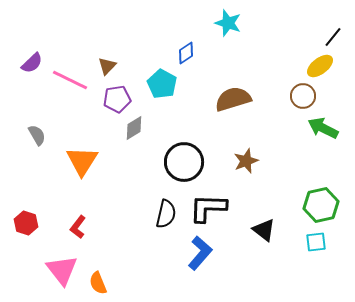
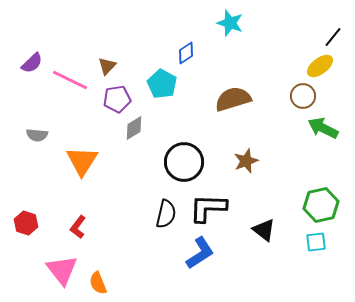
cyan star: moved 2 px right
gray semicircle: rotated 125 degrees clockwise
blue L-shape: rotated 16 degrees clockwise
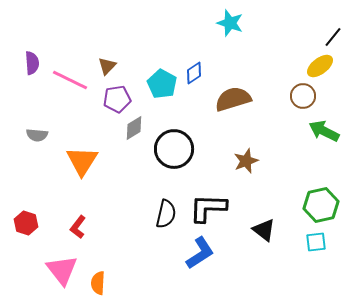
blue diamond: moved 8 px right, 20 px down
purple semicircle: rotated 50 degrees counterclockwise
green arrow: moved 1 px right, 3 px down
black circle: moved 10 px left, 13 px up
orange semicircle: rotated 25 degrees clockwise
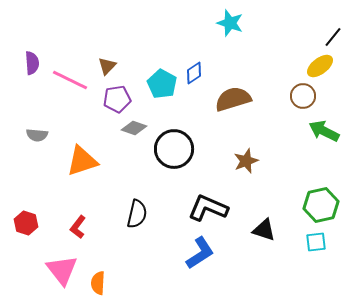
gray diamond: rotated 50 degrees clockwise
orange triangle: rotated 40 degrees clockwise
black L-shape: rotated 21 degrees clockwise
black semicircle: moved 29 px left
black triangle: rotated 20 degrees counterclockwise
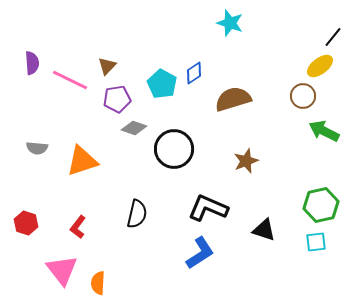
gray semicircle: moved 13 px down
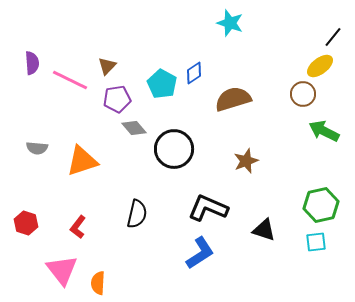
brown circle: moved 2 px up
gray diamond: rotated 30 degrees clockwise
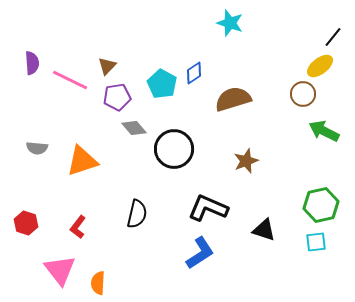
purple pentagon: moved 2 px up
pink triangle: moved 2 px left
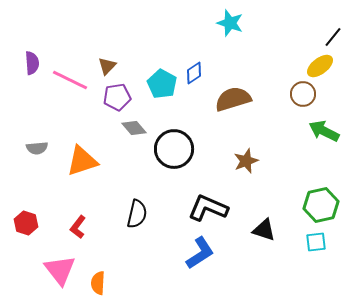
gray semicircle: rotated 10 degrees counterclockwise
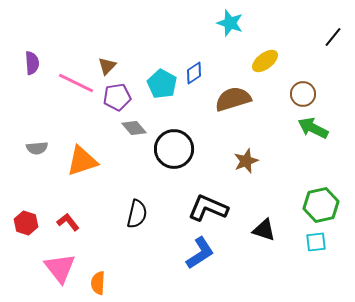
yellow ellipse: moved 55 px left, 5 px up
pink line: moved 6 px right, 3 px down
green arrow: moved 11 px left, 3 px up
red L-shape: moved 10 px left, 5 px up; rotated 105 degrees clockwise
pink triangle: moved 2 px up
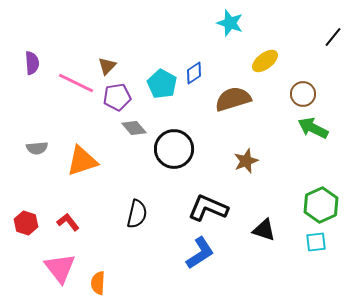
green hexagon: rotated 12 degrees counterclockwise
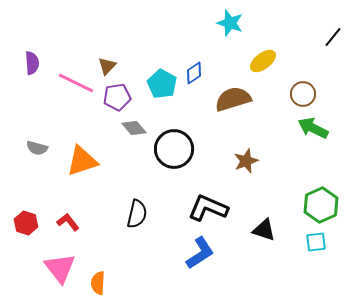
yellow ellipse: moved 2 px left
gray semicircle: rotated 20 degrees clockwise
